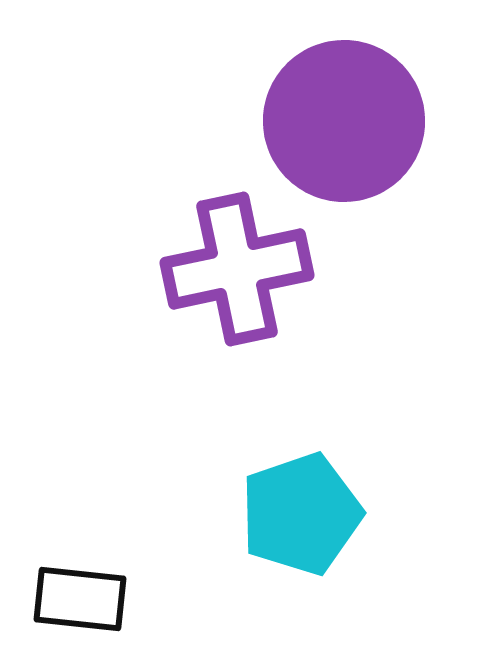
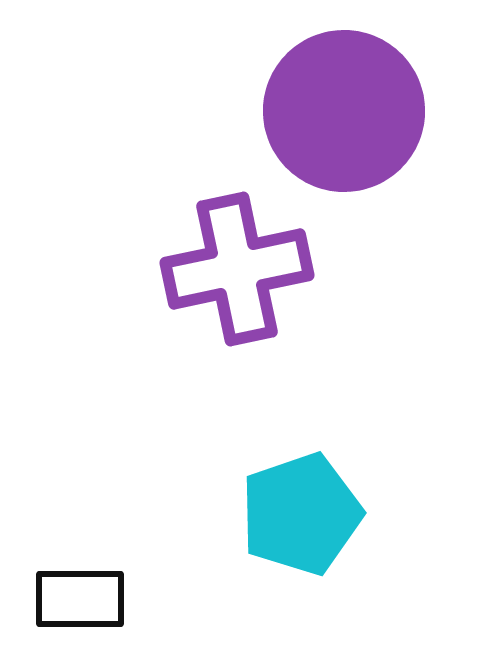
purple circle: moved 10 px up
black rectangle: rotated 6 degrees counterclockwise
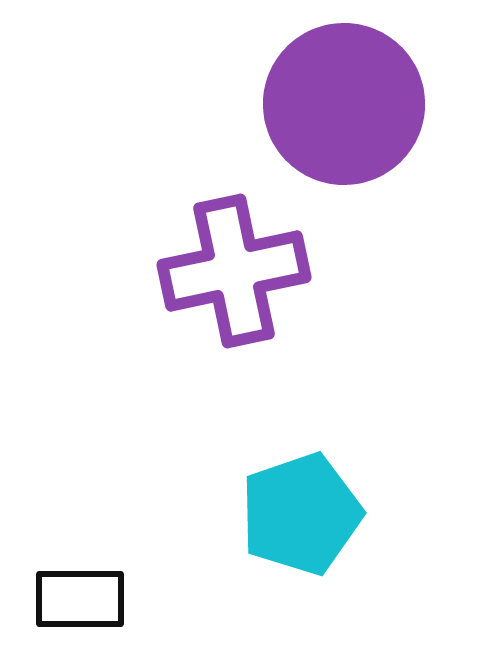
purple circle: moved 7 px up
purple cross: moved 3 px left, 2 px down
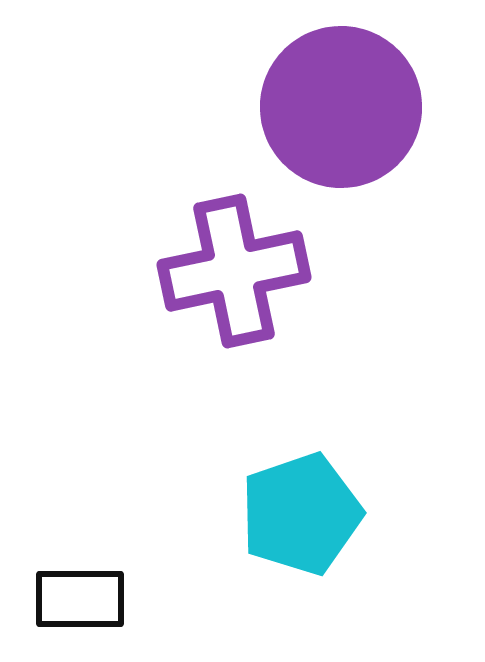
purple circle: moved 3 px left, 3 px down
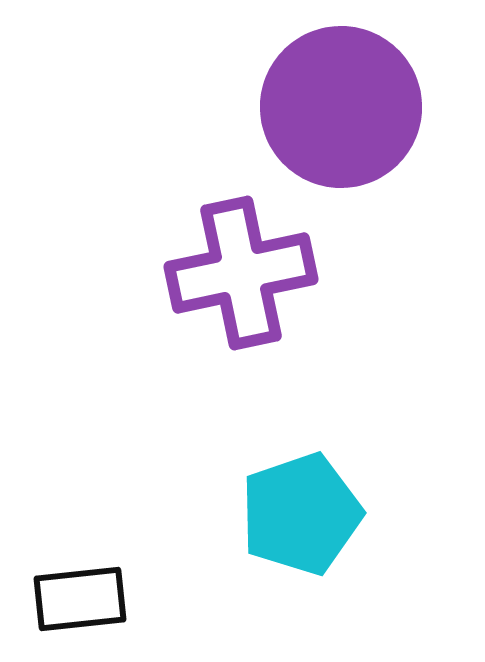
purple cross: moved 7 px right, 2 px down
black rectangle: rotated 6 degrees counterclockwise
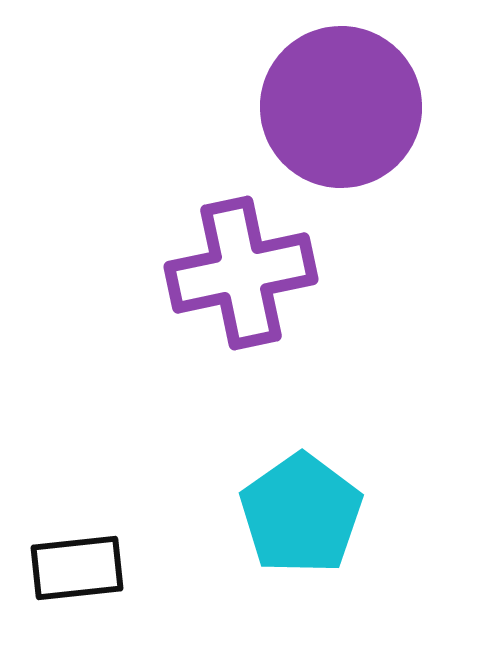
cyan pentagon: rotated 16 degrees counterclockwise
black rectangle: moved 3 px left, 31 px up
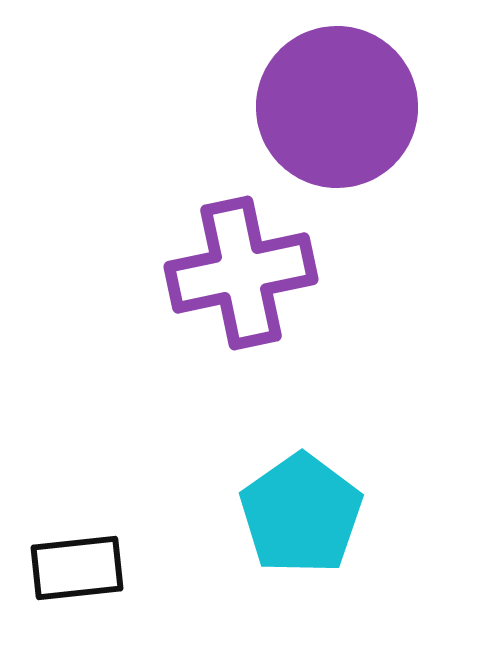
purple circle: moved 4 px left
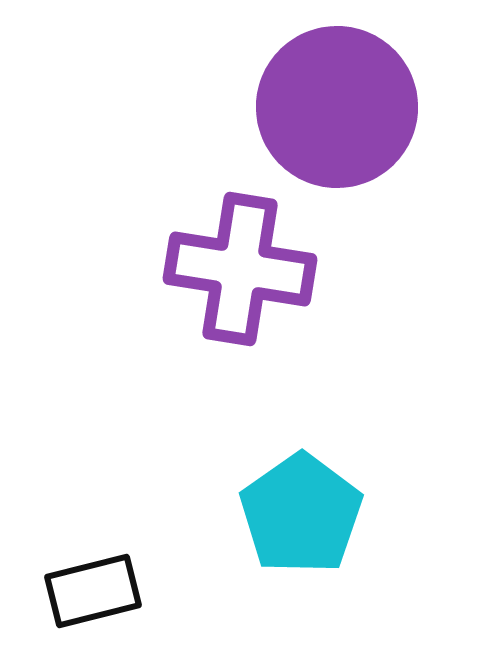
purple cross: moved 1 px left, 4 px up; rotated 21 degrees clockwise
black rectangle: moved 16 px right, 23 px down; rotated 8 degrees counterclockwise
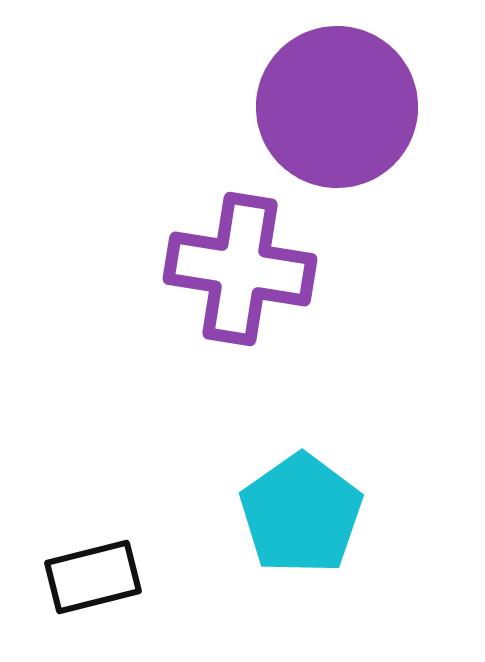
black rectangle: moved 14 px up
